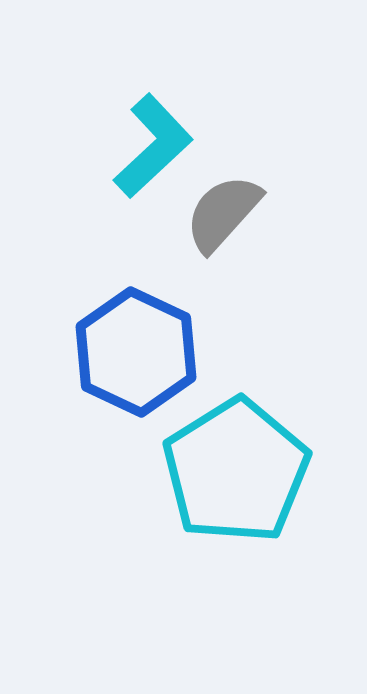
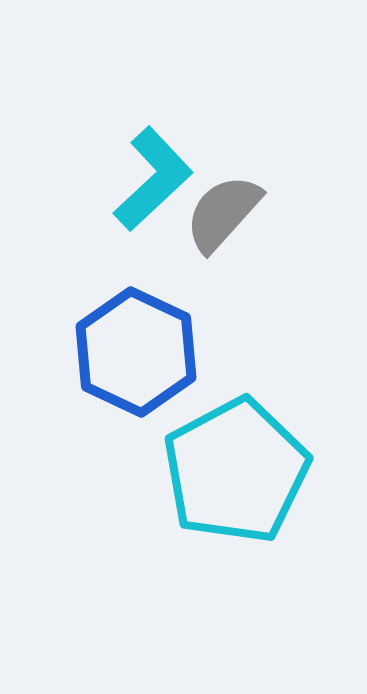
cyan L-shape: moved 33 px down
cyan pentagon: rotated 4 degrees clockwise
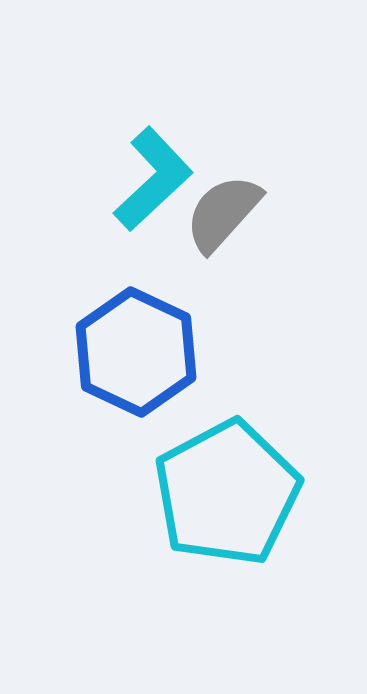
cyan pentagon: moved 9 px left, 22 px down
